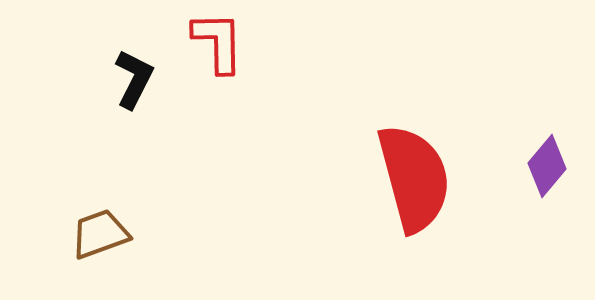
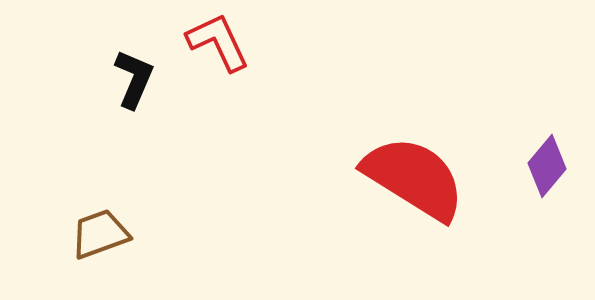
red L-shape: rotated 24 degrees counterclockwise
black L-shape: rotated 4 degrees counterclockwise
red semicircle: rotated 43 degrees counterclockwise
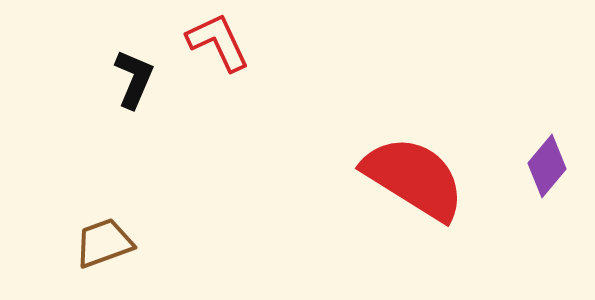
brown trapezoid: moved 4 px right, 9 px down
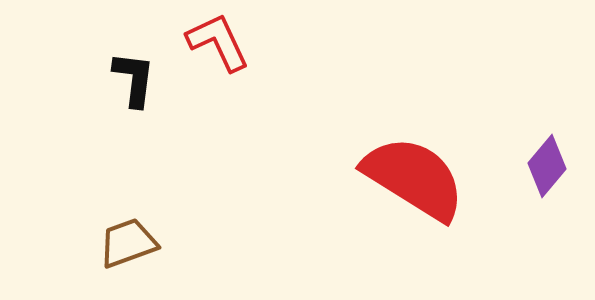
black L-shape: rotated 16 degrees counterclockwise
brown trapezoid: moved 24 px right
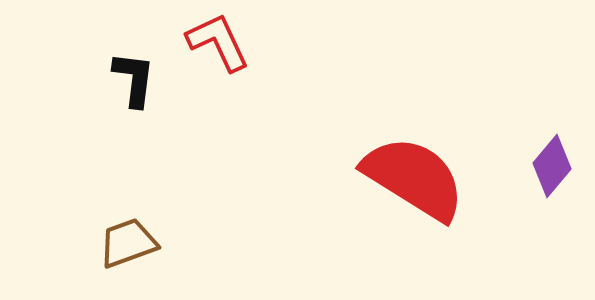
purple diamond: moved 5 px right
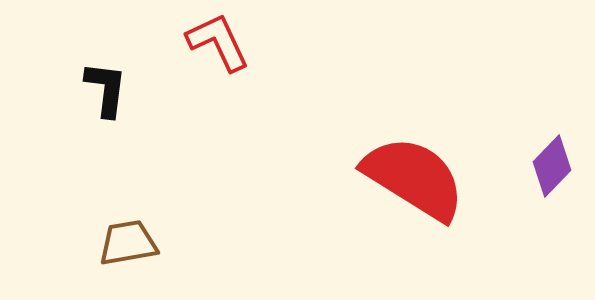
black L-shape: moved 28 px left, 10 px down
purple diamond: rotated 4 degrees clockwise
brown trapezoid: rotated 10 degrees clockwise
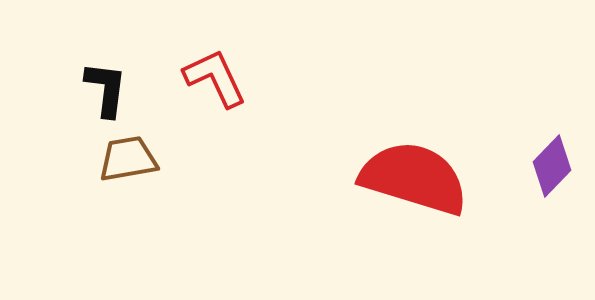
red L-shape: moved 3 px left, 36 px down
red semicircle: rotated 15 degrees counterclockwise
brown trapezoid: moved 84 px up
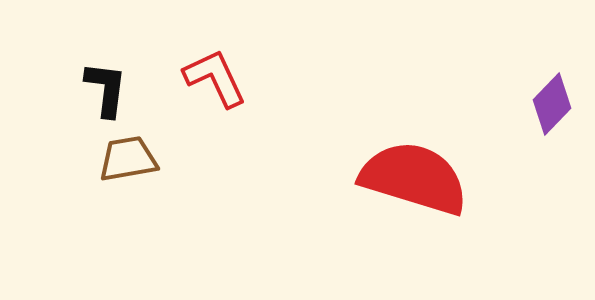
purple diamond: moved 62 px up
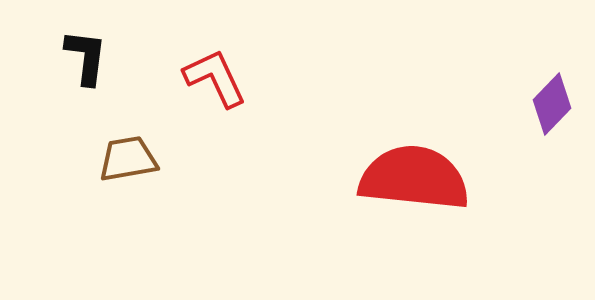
black L-shape: moved 20 px left, 32 px up
red semicircle: rotated 11 degrees counterclockwise
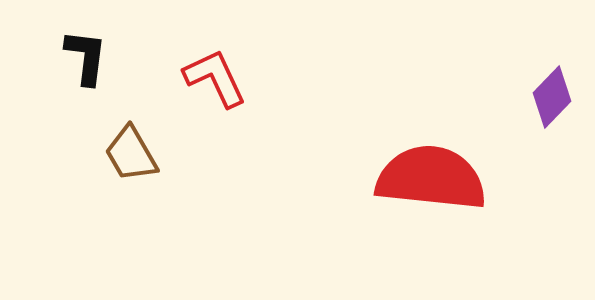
purple diamond: moved 7 px up
brown trapezoid: moved 3 px right, 5 px up; rotated 110 degrees counterclockwise
red semicircle: moved 17 px right
